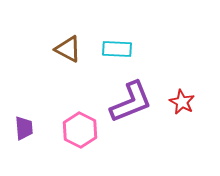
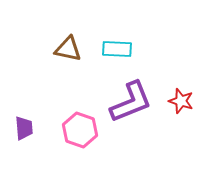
brown triangle: rotated 16 degrees counterclockwise
red star: moved 1 px left, 1 px up; rotated 10 degrees counterclockwise
pink hexagon: rotated 8 degrees counterclockwise
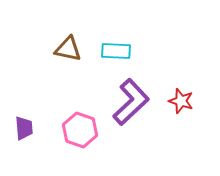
cyan rectangle: moved 1 px left, 2 px down
purple L-shape: rotated 21 degrees counterclockwise
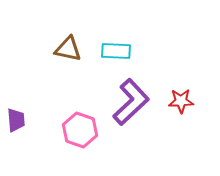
red star: rotated 20 degrees counterclockwise
purple trapezoid: moved 8 px left, 8 px up
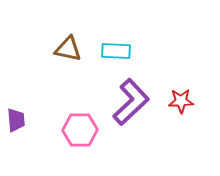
pink hexagon: rotated 20 degrees counterclockwise
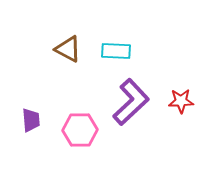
brown triangle: rotated 16 degrees clockwise
purple trapezoid: moved 15 px right
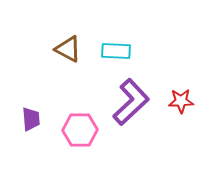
purple trapezoid: moved 1 px up
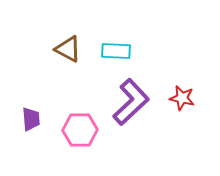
red star: moved 1 px right, 3 px up; rotated 15 degrees clockwise
